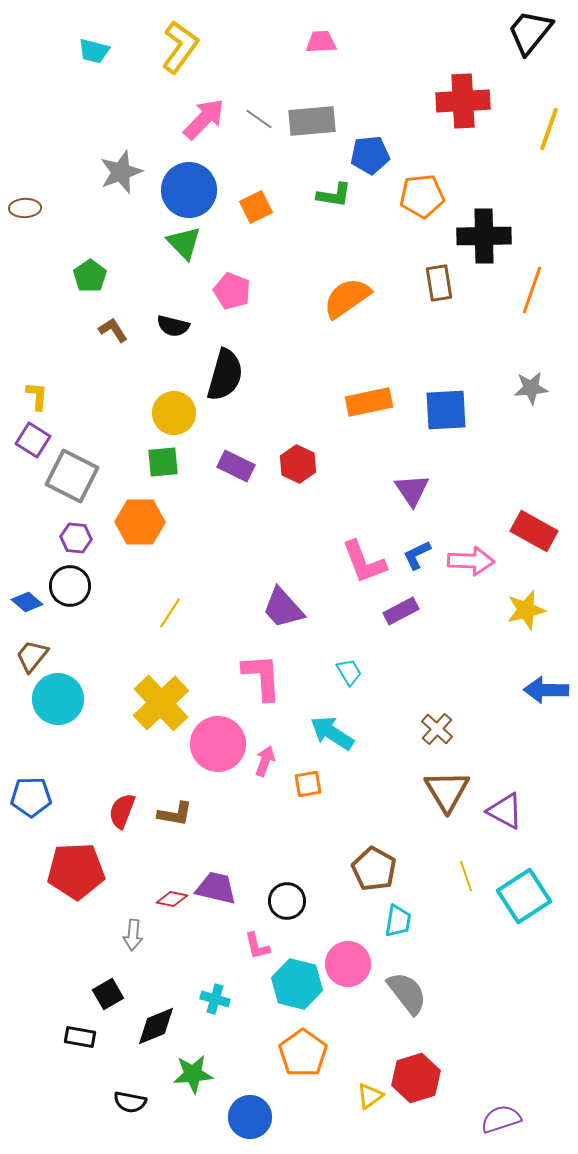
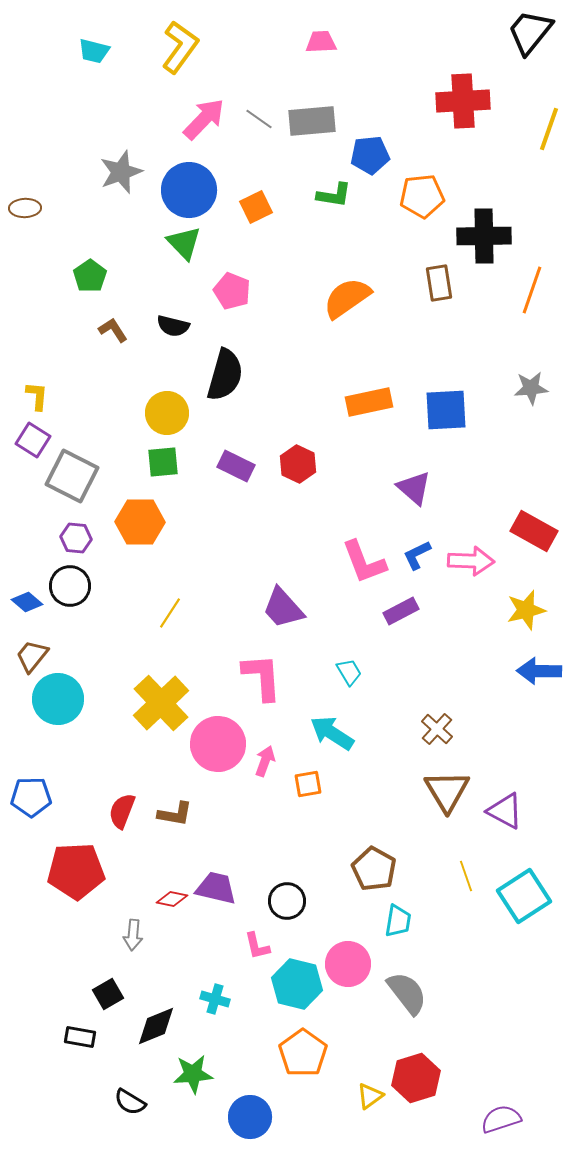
yellow circle at (174, 413): moved 7 px left
purple triangle at (412, 490): moved 2 px right, 2 px up; rotated 15 degrees counterclockwise
blue arrow at (546, 690): moved 7 px left, 19 px up
black semicircle at (130, 1102): rotated 20 degrees clockwise
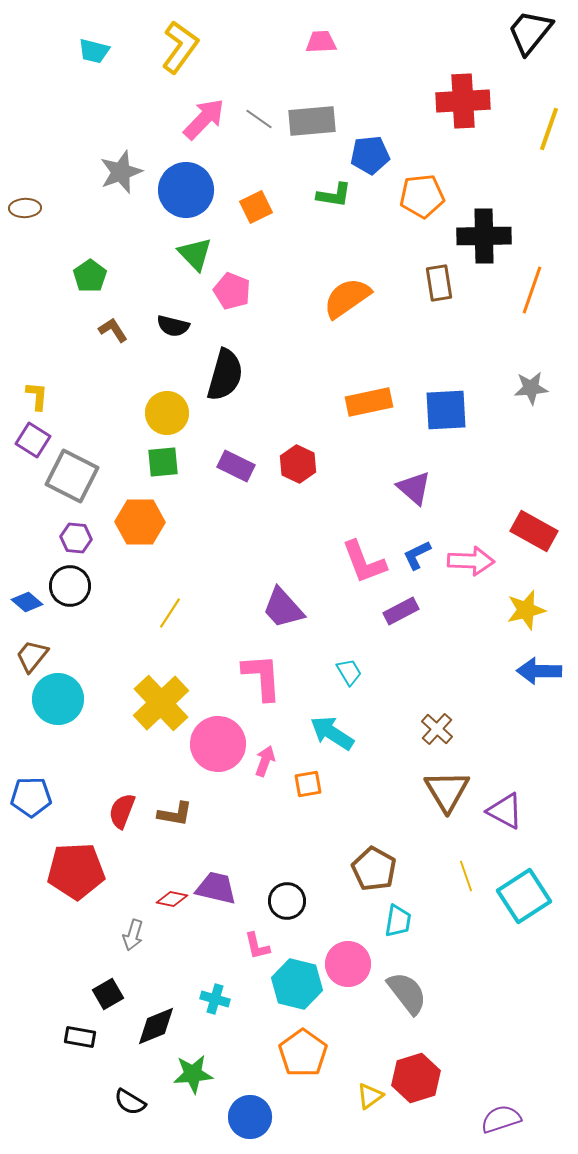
blue circle at (189, 190): moved 3 px left
green triangle at (184, 243): moved 11 px right, 11 px down
gray arrow at (133, 935): rotated 12 degrees clockwise
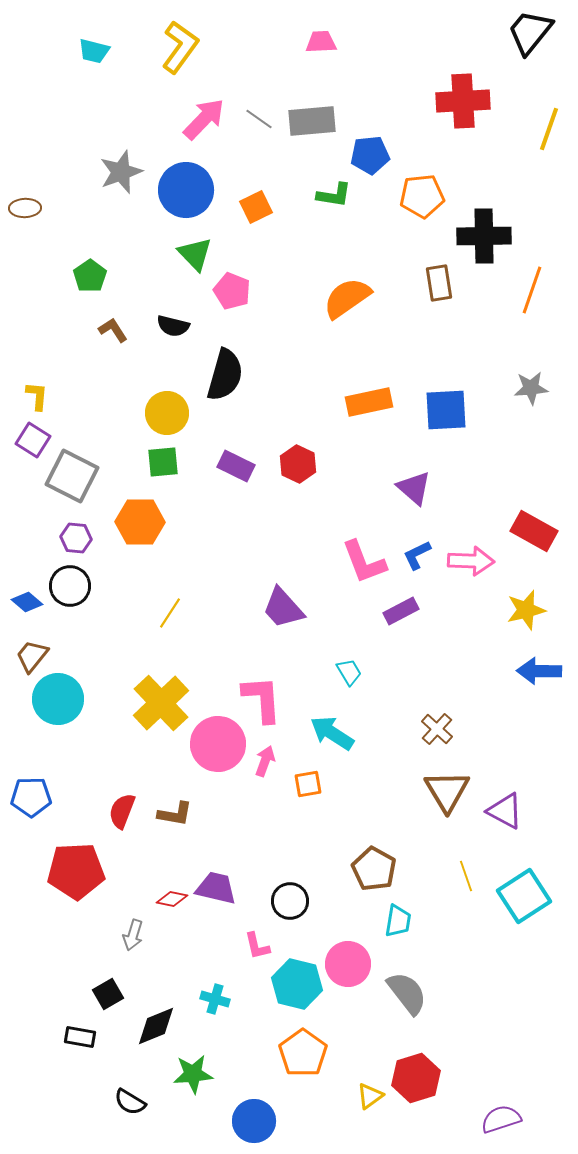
pink L-shape at (262, 677): moved 22 px down
black circle at (287, 901): moved 3 px right
blue circle at (250, 1117): moved 4 px right, 4 px down
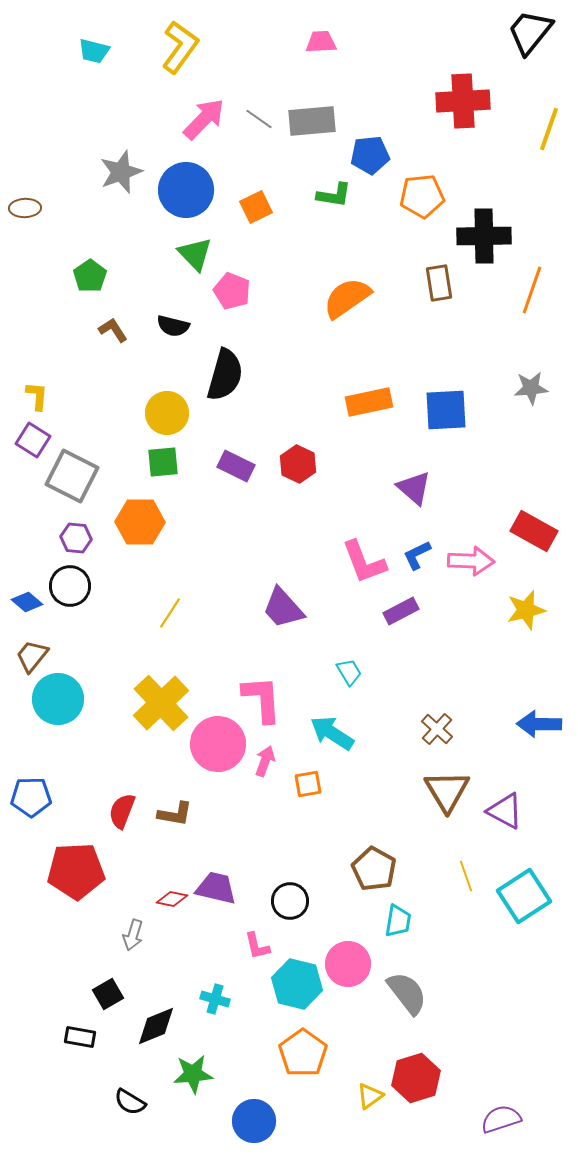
blue arrow at (539, 671): moved 53 px down
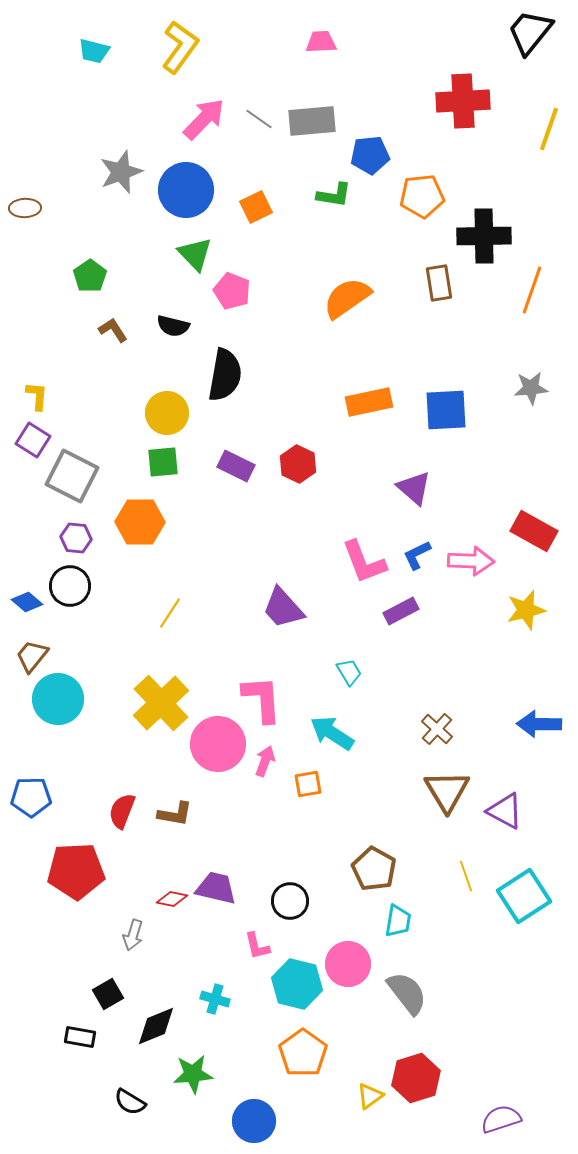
black semicircle at (225, 375): rotated 6 degrees counterclockwise
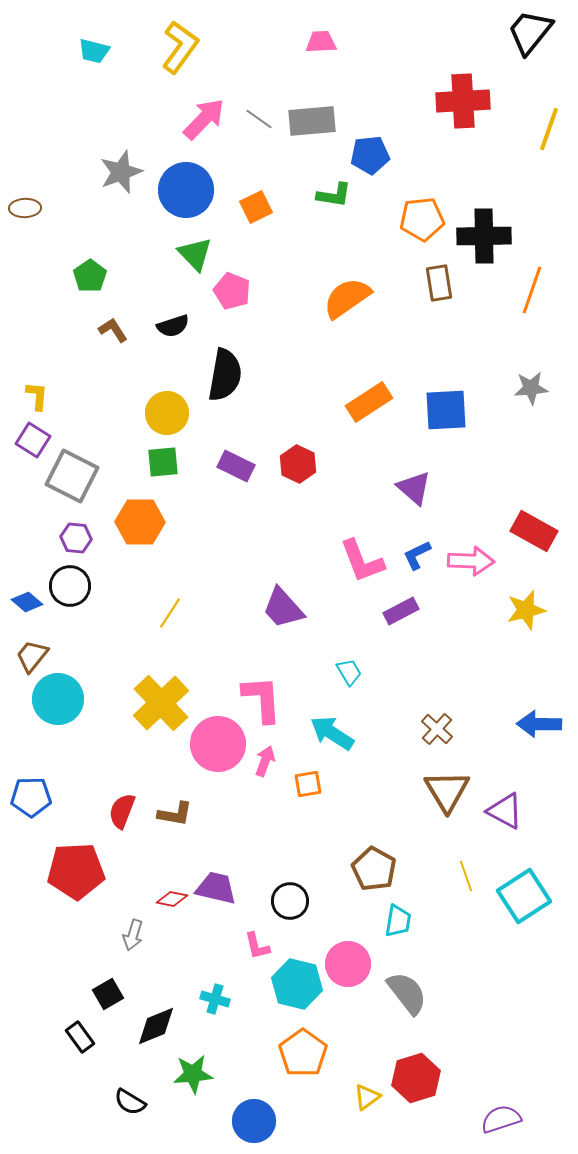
orange pentagon at (422, 196): moved 23 px down
black semicircle at (173, 326): rotated 32 degrees counterclockwise
orange rectangle at (369, 402): rotated 21 degrees counterclockwise
pink L-shape at (364, 562): moved 2 px left, 1 px up
black rectangle at (80, 1037): rotated 44 degrees clockwise
yellow triangle at (370, 1096): moved 3 px left, 1 px down
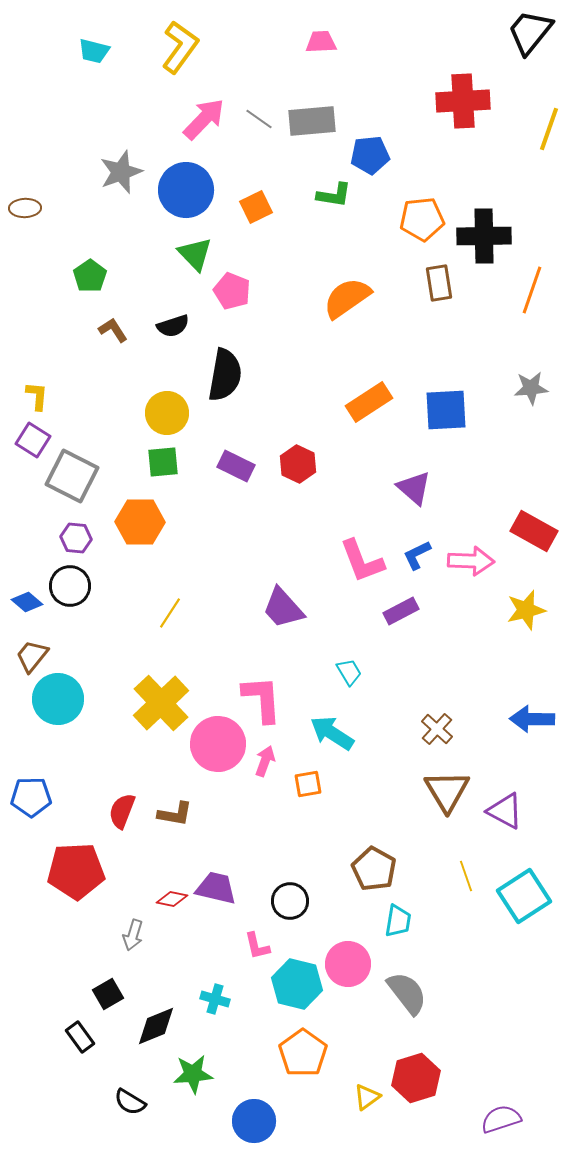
blue arrow at (539, 724): moved 7 px left, 5 px up
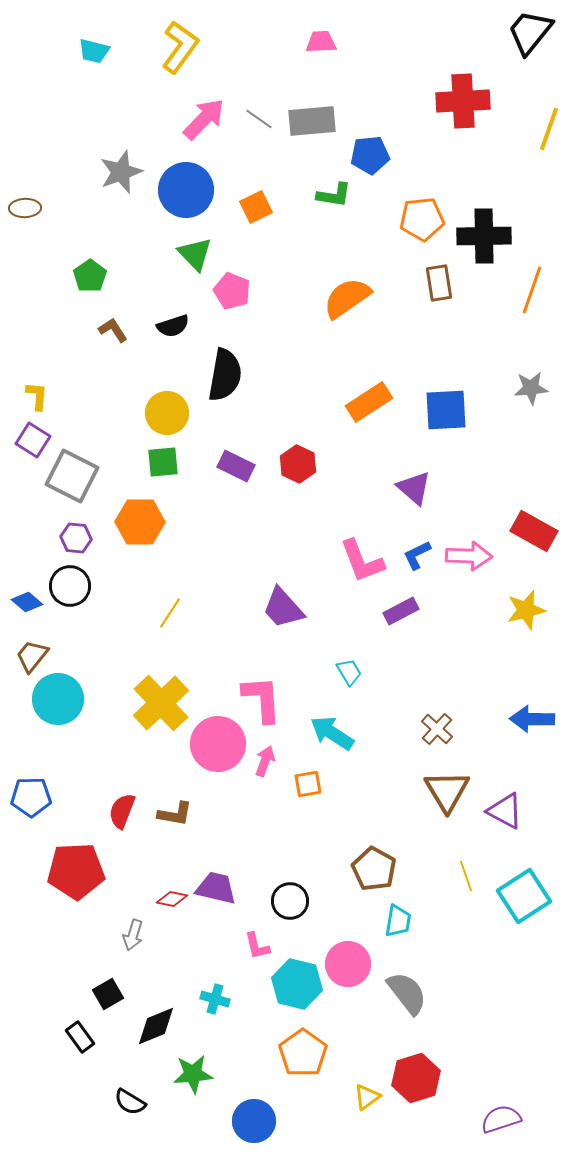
pink arrow at (471, 561): moved 2 px left, 5 px up
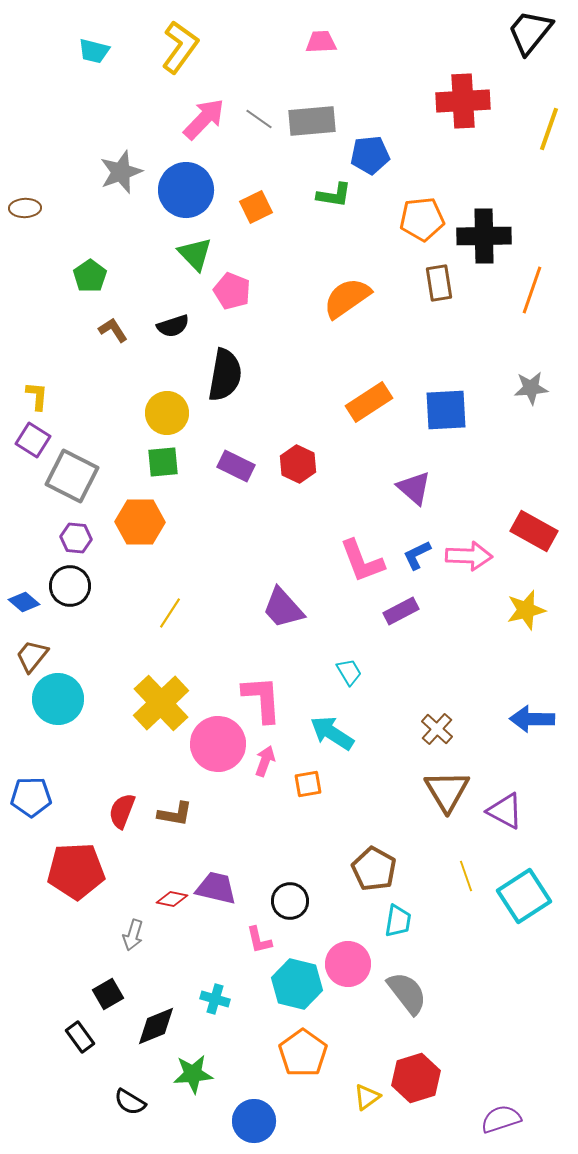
blue diamond at (27, 602): moved 3 px left
pink L-shape at (257, 946): moved 2 px right, 6 px up
